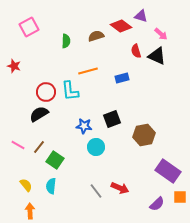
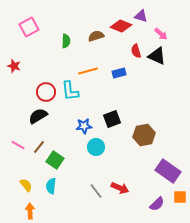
red diamond: rotated 15 degrees counterclockwise
blue rectangle: moved 3 px left, 5 px up
black semicircle: moved 1 px left, 2 px down
blue star: rotated 14 degrees counterclockwise
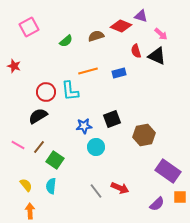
green semicircle: rotated 48 degrees clockwise
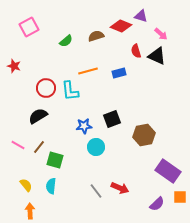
red circle: moved 4 px up
green square: rotated 18 degrees counterclockwise
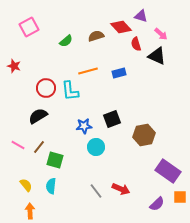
red diamond: moved 1 px down; rotated 25 degrees clockwise
red semicircle: moved 7 px up
red arrow: moved 1 px right, 1 px down
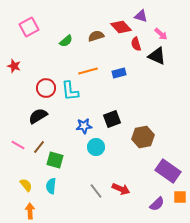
brown hexagon: moved 1 px left, 2 px down
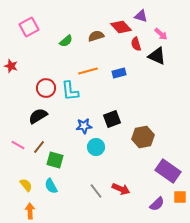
red star: moved 3 px left
cyan semicircle: rotated 35 degrees counterclockwise
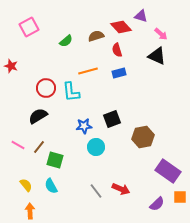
red semicircle: moved 19 px left, 6 px down
cyan L-shape: moved 1 px right, 1 px down
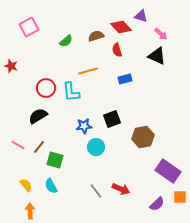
blue rectangle: moved 6 px right, 6 px down
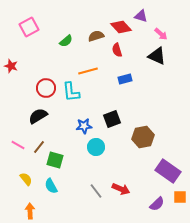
yellow semicircle: moved 6 px up
